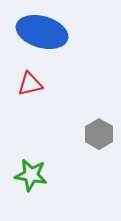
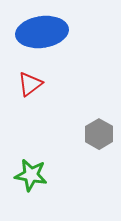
blue ellipse: rotated 24 degrees counterclockwise
red triangle: rotated 24 degrees counterclockwise
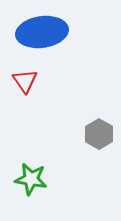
red triangle: moved 5 px left, 3 px up; rotated 28 degrees counterclockwise
green star: moved 4 px down
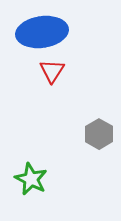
red triangle: moved 27 px right, 10 px up; rotated 8 degrees clockwise
green star: rotated 16 degrees clockwise
